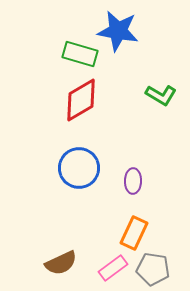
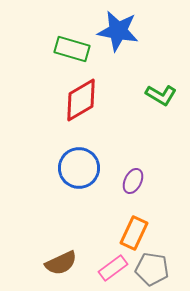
green rectangle: moved 8 px left, 5 px up
purple ellipse: rotated 25 degrees clockwise
gray pentagon: moved 1 px left
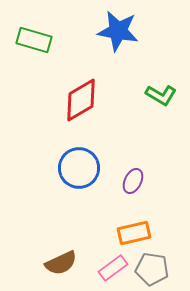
green rectangle: moved 38 px left, 9 px up
orange rectangle: rotated 52 degrees clockwise
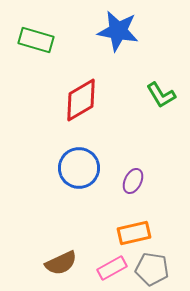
green rectangle: moved 2 px right
green L-shape: rotated 28 degrees clockwise
pink rectangle: moved 1 px left; rotated 8 degrees clockwise
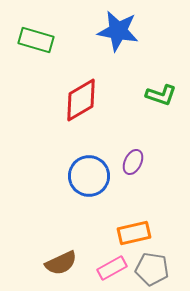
green L-shape: rotated 40 degrees counterclockwise
blue circle: moved 10 px right, 8 px down
purple ellipse: moved 19 px up
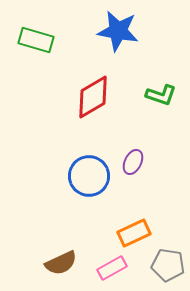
red diamond: moved 12 px right, 3 px up
orange rectangle: rotated 12 degrees counterclockwise
gray pentagon: moved 16 px right, 4 px up
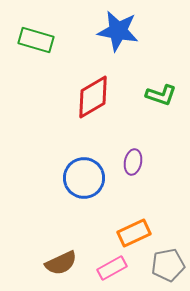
purple ellipse: rotated 15 degrees counterclockwise
blue circle: moved 5 px left, 2 px down
gray pentagon: rotated 20 degrees counterclockwise
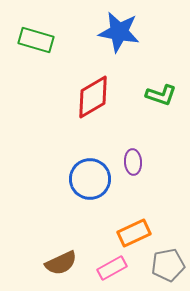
blue star: moved 1 px right, 1 px down
purple ellipse: rotated 15 degrees counterclockwise
blue circle: moved 6 px right, 1 px down
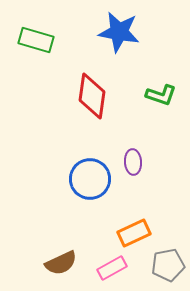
red diamond: moved 1 px left, 1 px up; rotated 51 degrees counterclockwise
